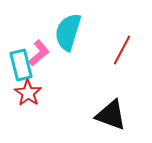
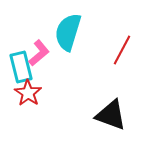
cyan rectangle: moved 2 px down
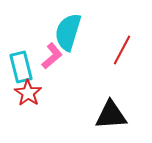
pink L-shape: moved 13 px right, 3 px down
black triangle: rotated 24 degrees counterclockwise
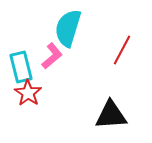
cyan semicircle: moved 4 px up
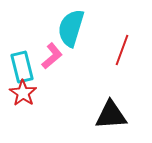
cyan semicircle: moved 3 px right
red line: rotated 8 degrees counterclockwise
cyan rectangle: moved 1 px right
red star: moved 5 px left
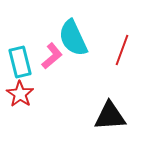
cyan semicircle: moved 2 px right, 10 px down; rotated 42 degrees counterclockwise
cyan rectangle: moved 2 px left, 5 px up
red star: moved 3 px left, 1 px down
black triangle: moved 1 px left, 1 px down
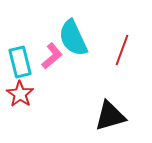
black triangle: rotated 12 degrees counterclockwise
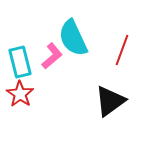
black triangle: moved 15 px up; rotated 20 degrees counterclockwise
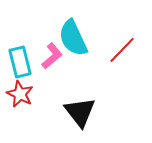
red line: rotated 24 degrees clockwise
red star: rotated 8 degrees counterclockwise
black triangle: moved 30 px left, 11 px down; rotated 32 degrees counterclockwise
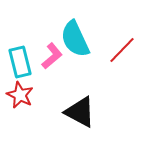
cyan semicircle: moved 2 px right, 1 px down
red star: moved 1 px down
black triangle: rotated 24 degrees counterclockwise
